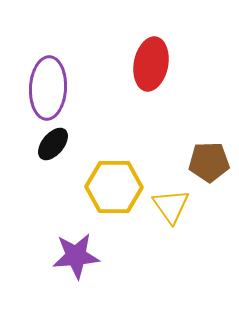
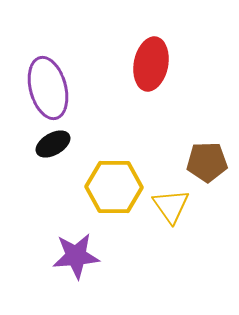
purple ellipse: rotated 18 degrees counterclockwise
black ellipse: rotated 20 degrees clockwise
brown pentagon: moved 2 px left
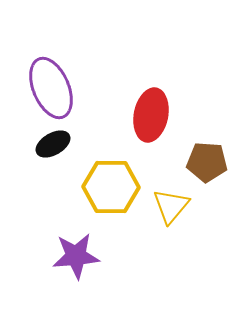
red ellipse: moved 51 px down
purple ellipse: moved 3 px right; rotated 8 degrees counterclockwise
brown pentagon: rotated 6 degrees clockwise
yellow hexagon: moved 3 px left
yellow triangle: rotated 15 degrees clockwise
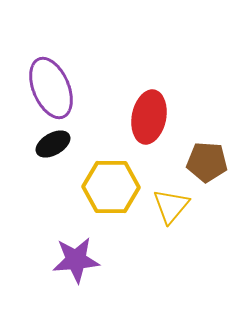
red ellipse: moved 2 px left, 2 px down
purple star: moved 4 px down
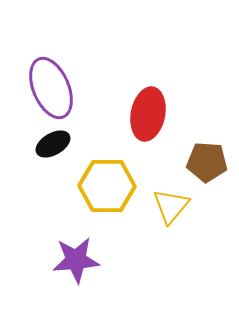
red ellipse: moved 1 px left, 3 px up
yellow hexagon: moved 4 px left, 1 px up
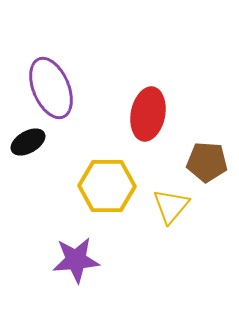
black ellipse: moved 25 px left, 2 px up
